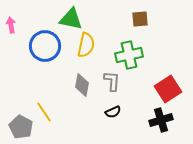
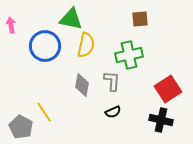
black cross: rotated 30 degrees clockwise
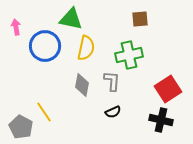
pink arrow: moved 5 px right, 2 px down
yellow semicircle: moved 3 px down
